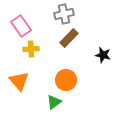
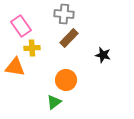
gray cross: rotated 18 degrees clockwise
yellow cross: moved 1 px right, 1 px up
orange triangle: moved 4 px left, 14 px up; rotated 40 degrees counterclockwise
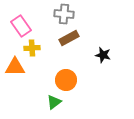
brown rectangle: rotated 18 degrees clockwise
orange triangle: rotated 10 degrees counterclockwise
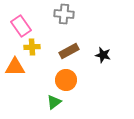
brown rectangle: moved 13 px down
yellow cross: moved 1 px up
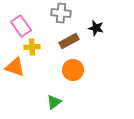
gray cross: moved 3 px left, 1 px up
brown rectangle: moved 10 px up
black star: moved 7 px left, 27 px up
orange triangle: rotated 20 degrees clockwise
orange circle: moved 7 px right, 10 px up
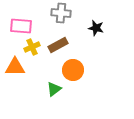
pink rectangle: rotated 50 degrees counterclockwise
brown rectangle: moved 11 px left, 4 px down
yellow cross: rotated 21 degrees counterclockwise
orange triangle: rotated 20 degrees counterclockwise
green triangle: moved 13 px up
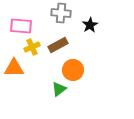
black star: moved 6 px left, 3 px up; rotated 28 degrees clockwise
orange triangle: moved 1 px left, 1 px down
green triangle: moved 5 px right
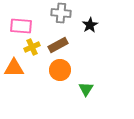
orange circle: moved 13 px left
green triangle: moved 27 px right; rotated 21 degrees counterclockwise
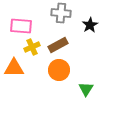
orange circle: moved 1 px left
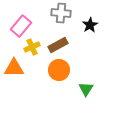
pink rectangle: rotated 55 degrees counterclockwise
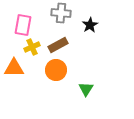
pink rectangle: moved 2 px right, 1 px up; rotated 30 degrees counterclockwise
orange circle: moved 3 px left
